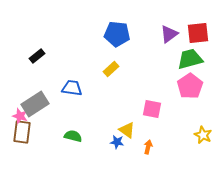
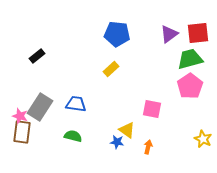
blue trapezoid: moved 4 px right, 16 px down
gray rectangle: moved 5 px right, 3 px down; rotated 24 degrees counterclockwise
yellow star: moved 4 px down
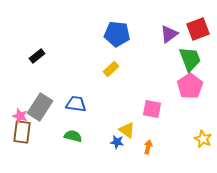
red square: moved 4 px up; rotated 15 degrees counterclockwise
green trapezoid: rotated 84 degrees clockwise
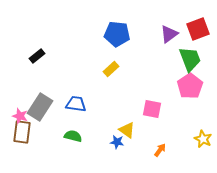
orange arrow: moved 12 px right, 3 px down; rotated 24 degrees clockwise
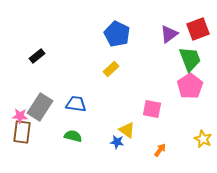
blue pentagon: rotated 20 degrees clockwise
pink star: rotated 14 degrees counterclockwise
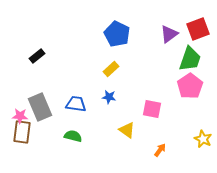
green trapezoid: rotated 40 degrees clockwise
gray rectangle: rotated 56 degrees counterclockwise
blue star: moved 8 px left, 45 px up
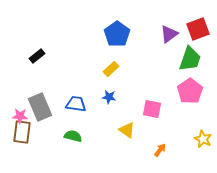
blue pentagon: rotated 10 degrees clockwise
pink pentagon: moved 5 px down
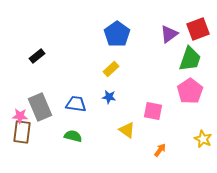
pink square: moved 1 px right, 2 px down
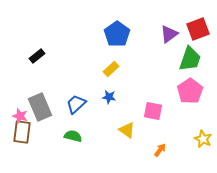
blue trapezoid: rotated 50 degrees counterclockwise
pink star: rotated 14 degrees clockwise
